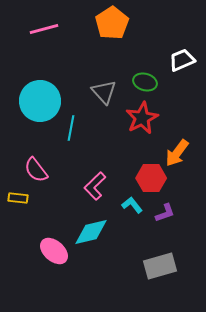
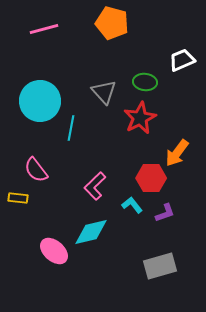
orange pentagon: rotated 24 degrees counterclockwise
green ellipse: rotated 10 degrees counterclockwise
red star: moved 2 px left
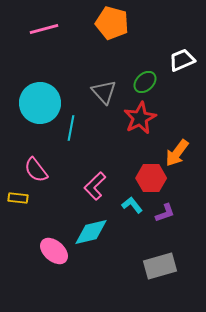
green ellipse: rotated 50 degrees counterclockwise
cyan circle: moved 2 px down
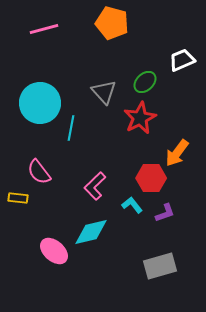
pink semicircle: moved 3 px right, 2 px down
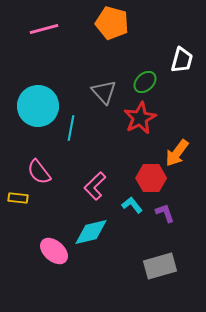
white trapezoid: rotated 128 degrees clockwise
cyan circle: moved 2 px left, 3 px down
purple L-shape: rotated 90 degrees counterclockwise
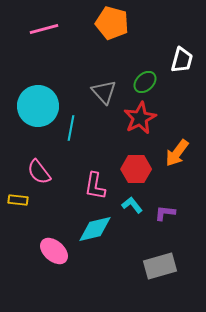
red hexagon: moved 15 px left, 9 px up
pink L-shape: rotated 36 degrees counterclockwise
yellow rectangle: moved 2 px down
purple L-shape: rotated 65 degrees counterclockwise
cyan diamond: moved 4 px right, 3 px up
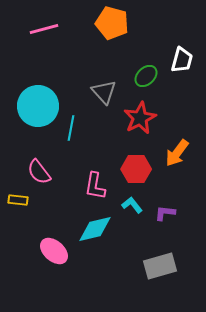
green ellipse: moved 1 px right, 6 px up
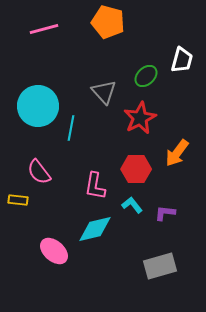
orange pentagon: moved 4 px left, 1 px up
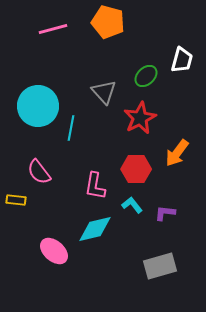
pink line: moved 9 px right
yellow rectangle: moved 2 px left
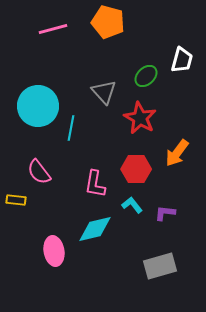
red star: rotated 16 degrees counterclockwise
pink L-shape: moved 2 px up
pink ellipse: rotated 40 degrees clockwise
